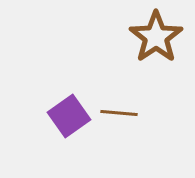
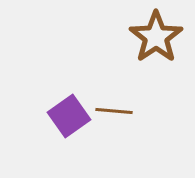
brown line: moved 5 px left, 2 px up
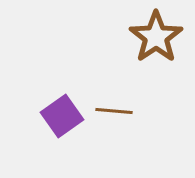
purple square: moved 7 px left
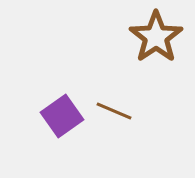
brown line: rotated 18 degrees clockwise
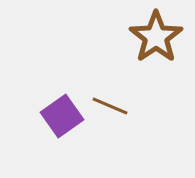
brown line: moved 4 px left, 5 px up
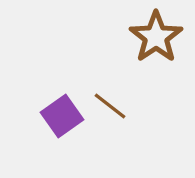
brown line: rotated 15 degrees clockwise
